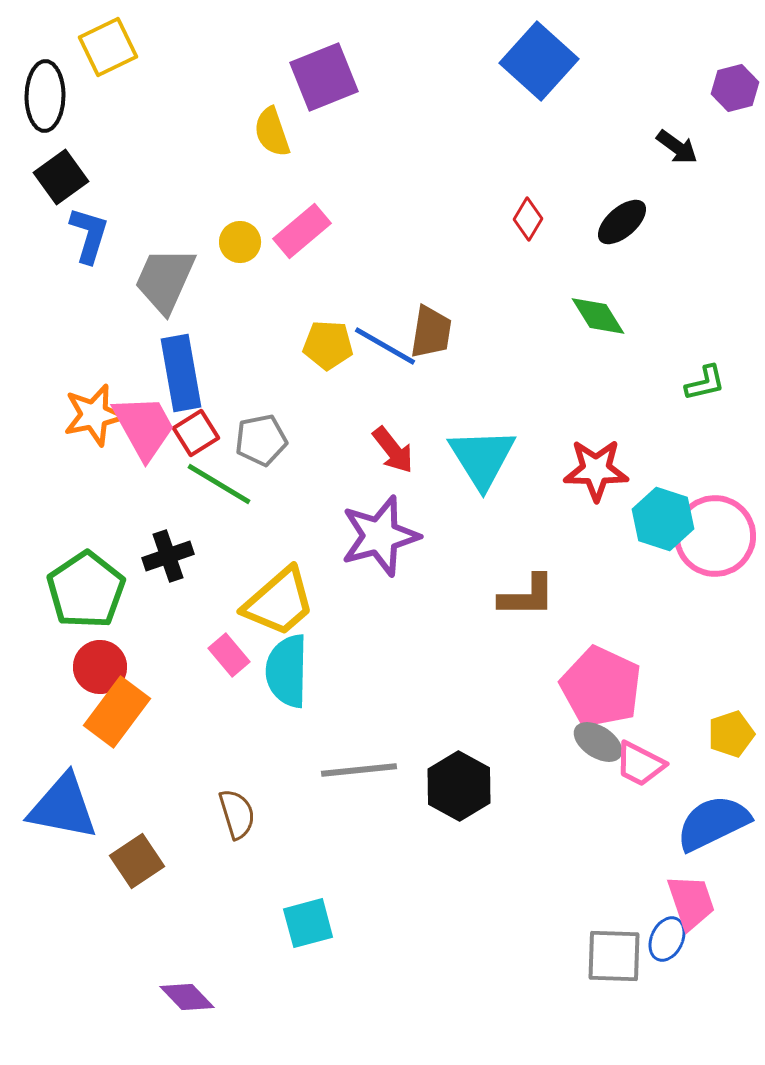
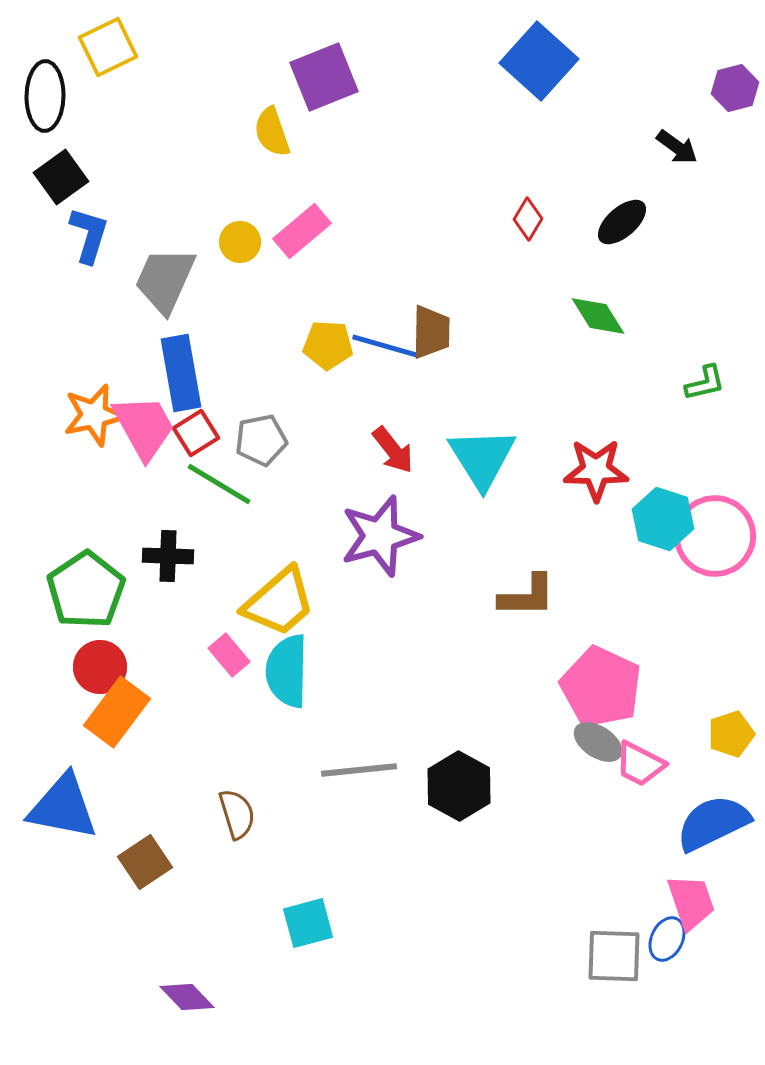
brown trapezoid at (431, 332): rotated 8 degrees counterclockwise
blue line at (385, 346): rotated 14 degrees counterclockwise
black cross at (168, 556): rotated 21 degrees clockwise
brown square at (137, 861): moved 8 px right, 1 px down
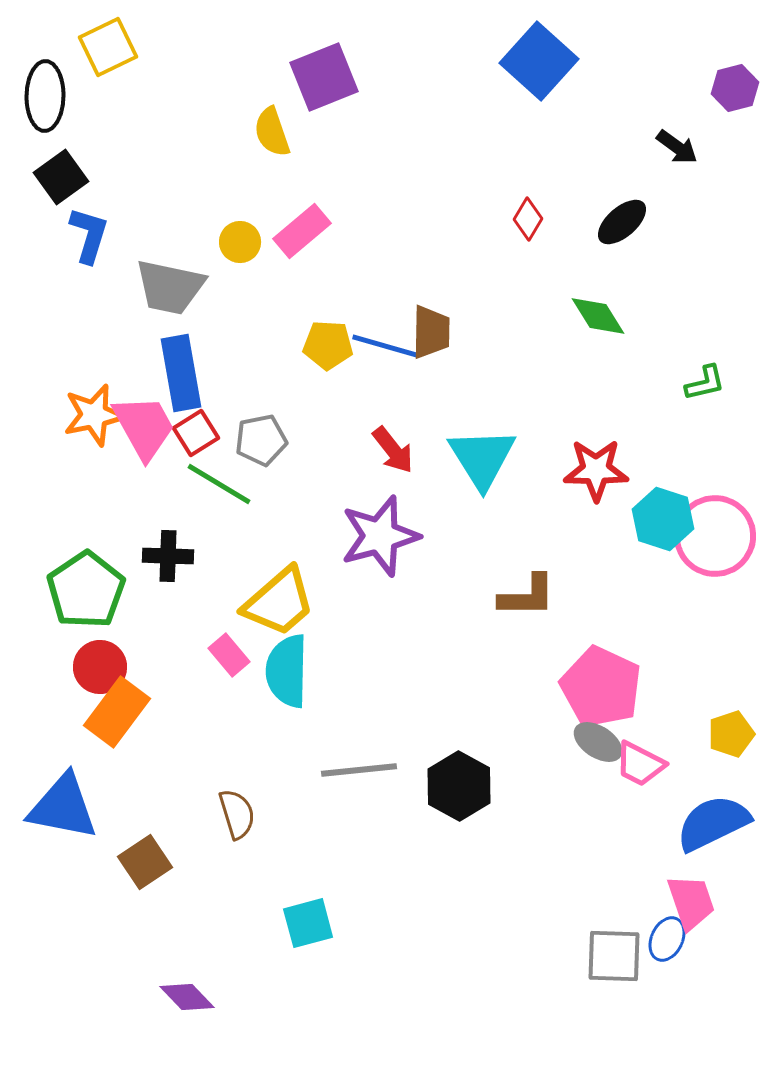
gray trapezoid at (165, 280): moved 5 px right, 7 px down; rotated 102 degrees counterclockwise
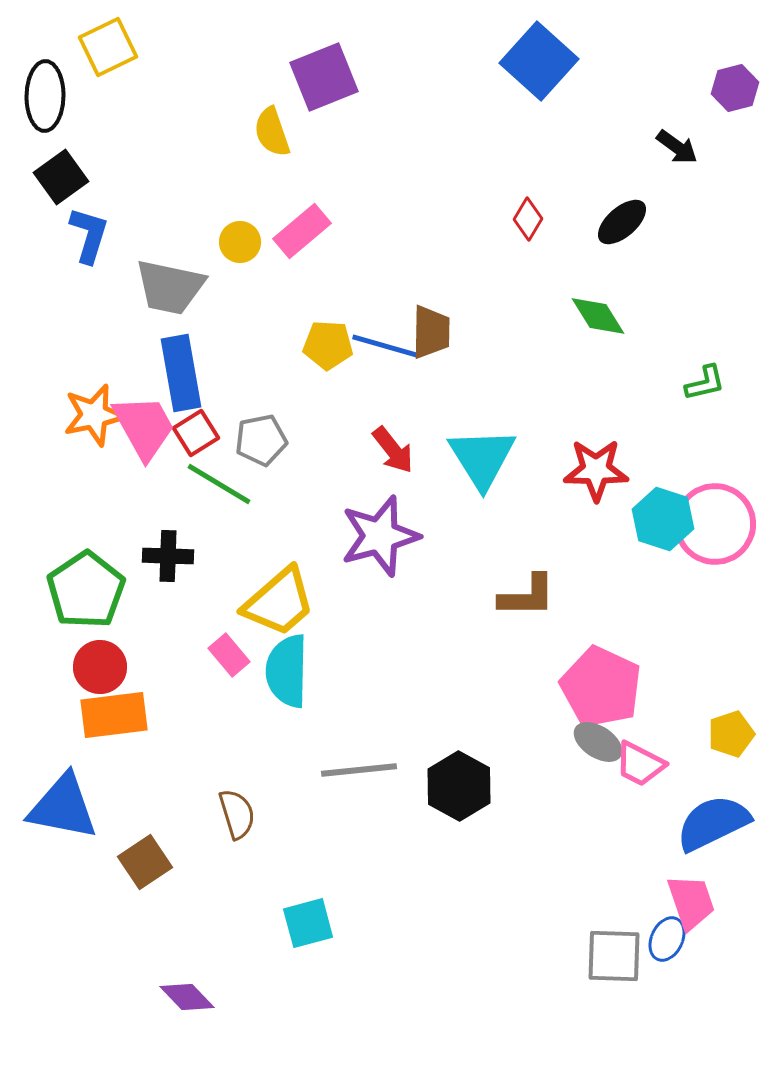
pink circle at (715, 536): moved 12 px up
orange rectangle at (117, 712): moved 3 px left, 3 px down; rotated 46 degrees clockwise
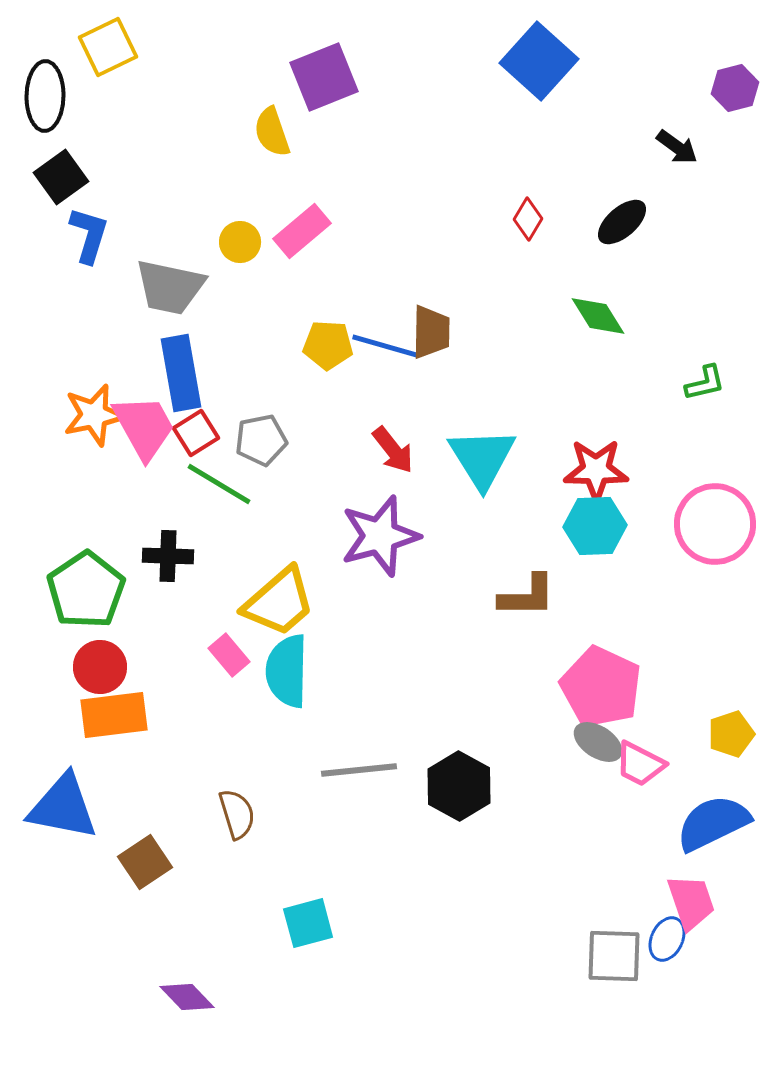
cyan hexagon at (663, 519): moved 68 px left, 7 px down; rotated 20 degrees counterclockwise
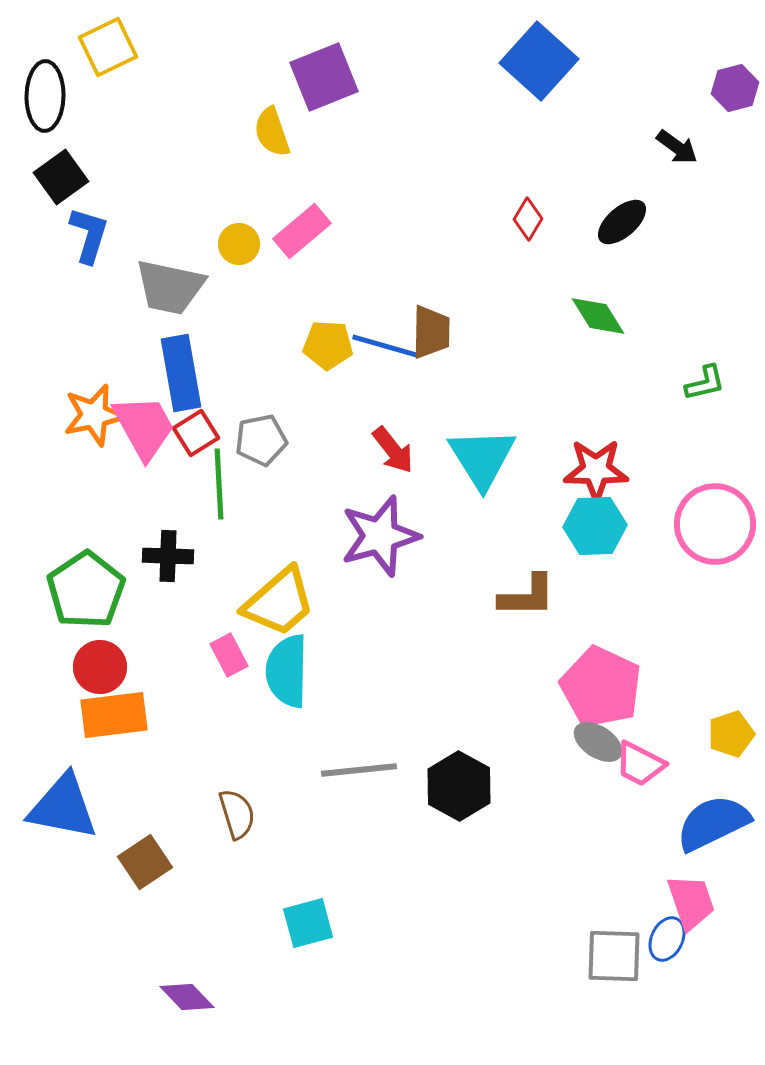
yellow circle at (240, 242): moved 1 px left, 2 px down
green line at (219, 484): rotated 56 degrees clockwise
pink rectangle at (229, 655): rotated 12 degrees clockwise
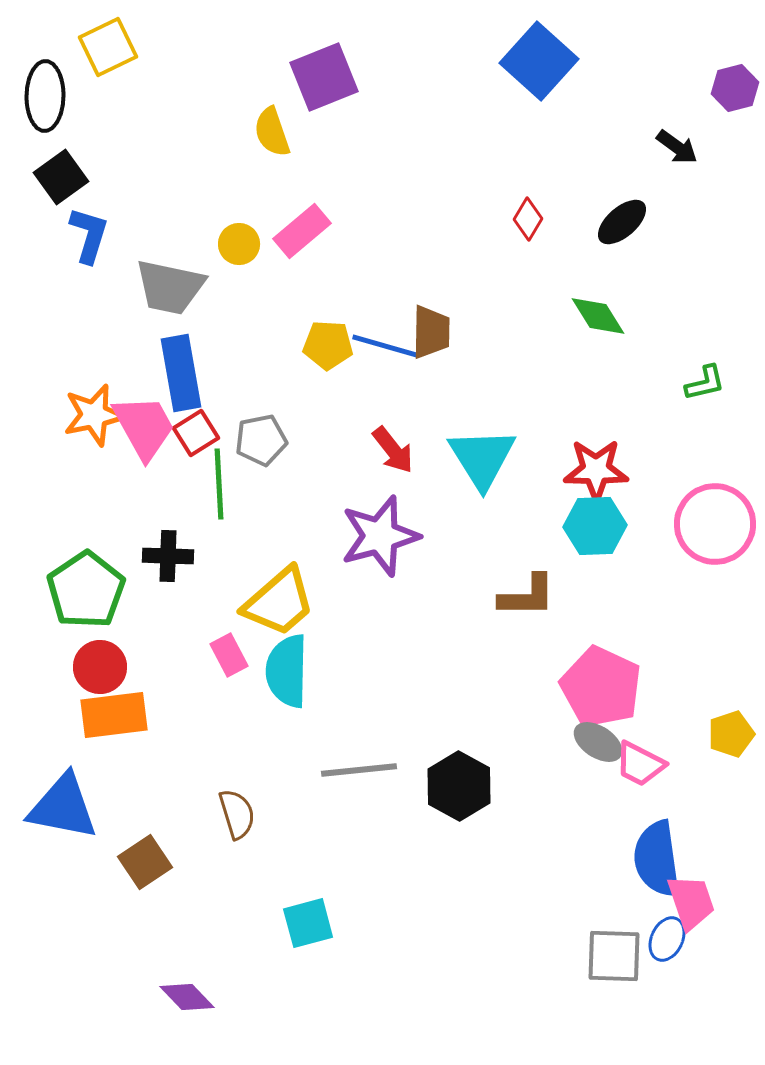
blue semicircle at (713, 823): moved 56 px left, 36 px down; rotated 72 degrees counterclockwise
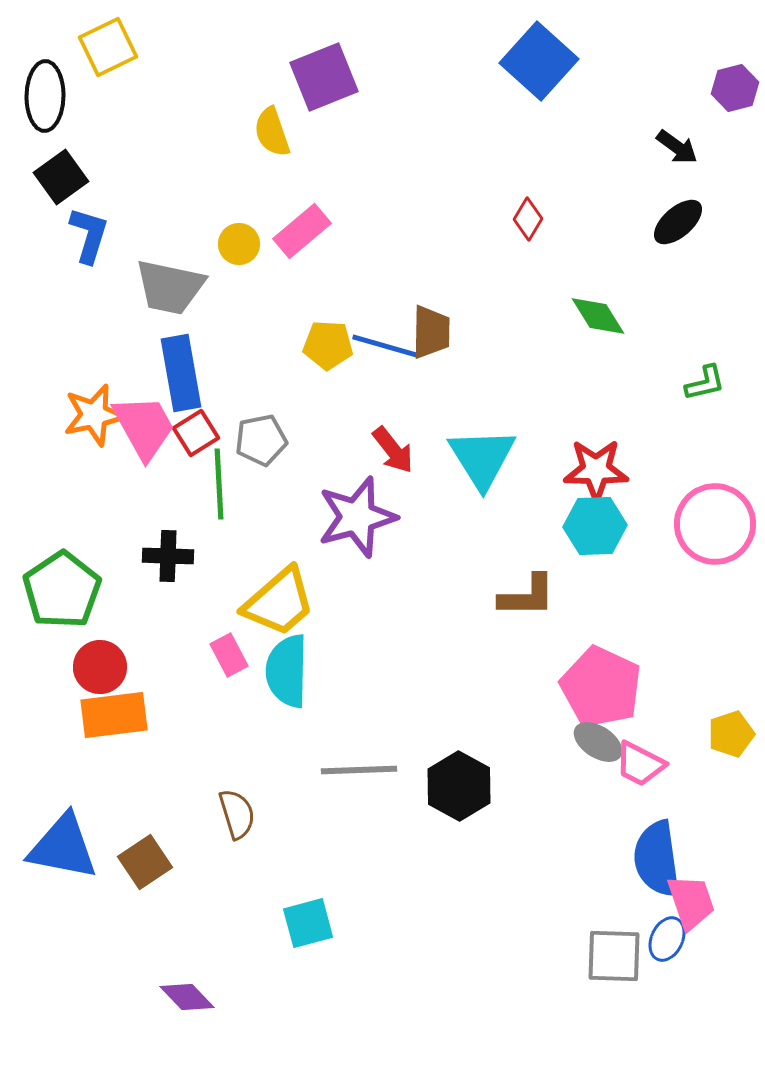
black ellipse at (622, 222): moved 56 px right
purple star at (380, 536): moved 23 px left, 19 px up
green pentagon at (86, 590): moved 24 px left
gray line at (359, 770): rotated 4 degrees clockwise
blue triangle at (63, 807): moved 40 px down
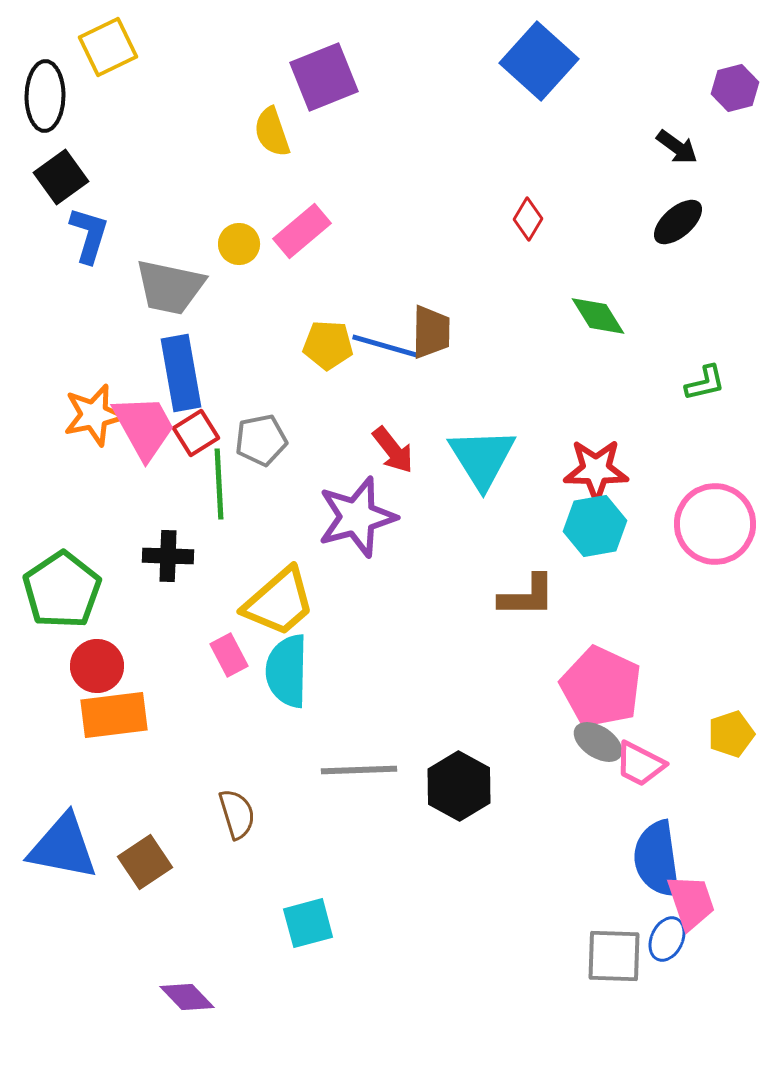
cyan hexagon at (595, 526): rotated 8 degrees counterclockwise
red circle at (100, 667): moved 3 px left, 1 px up
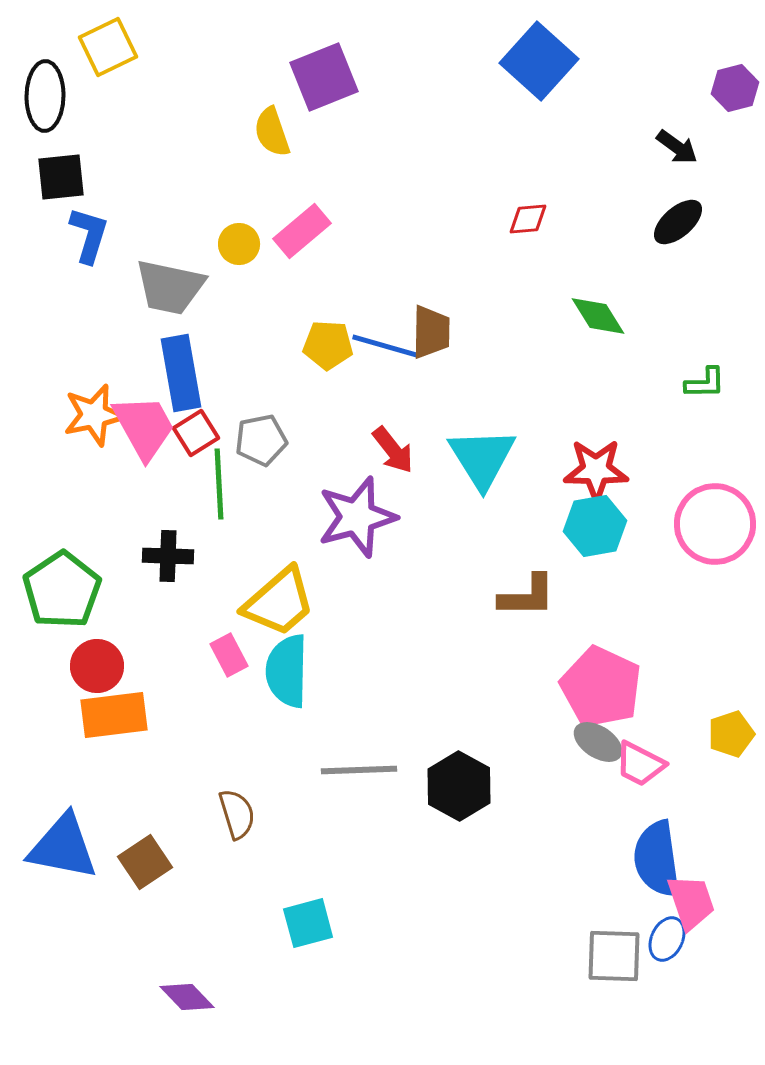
black square at (61, 177): rotated 30 degrees clockwise
red diamond at (528, 219): rotated 54 degrees clockwise
green L-shape at (705, 383): rotated 12 degrees clockwise
